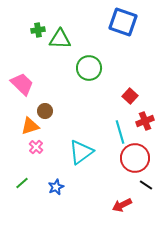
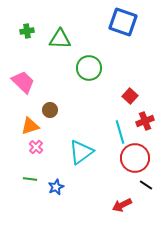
green cross: moved 11 px left, 1 px down
pink trapezoid: moved 1 px right, 2 px up
brown circle: moved 5 px right, 1 px up
green line: moved 8 px right, 4 px up; rotated 48 degrees clockwise
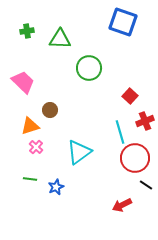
cyan triangle: moved 2 px left
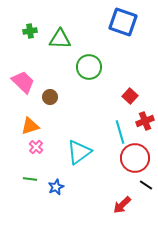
green cross: moved 3 px right
green circle: moved 1 px up
brown circle: moved 13 px up
red arrow: rotated 18 degrees counterclockwise
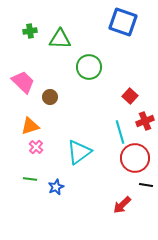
black line: rotated 24 degrees counterclockwise
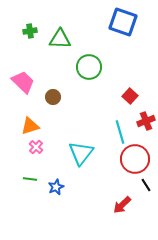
brown circle: moved 3 px right
red cross: moved 1 px right
cyan triangle: moved 2 px right, 1 px down; rotated 16 degrees counterclockwise
red circle: moved 1 px down
black line: rotated 48 degrees clockwise
